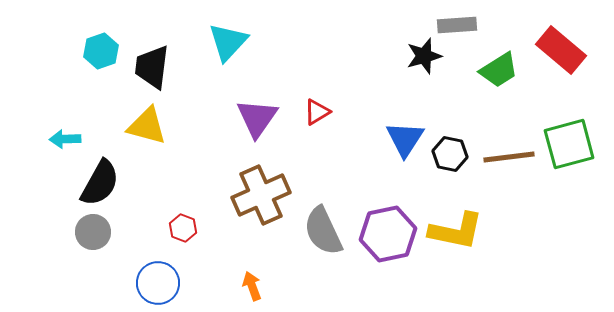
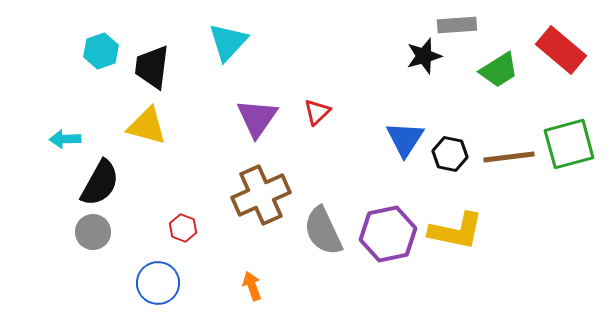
red triangle: rotated 12 degrees counterclockwise
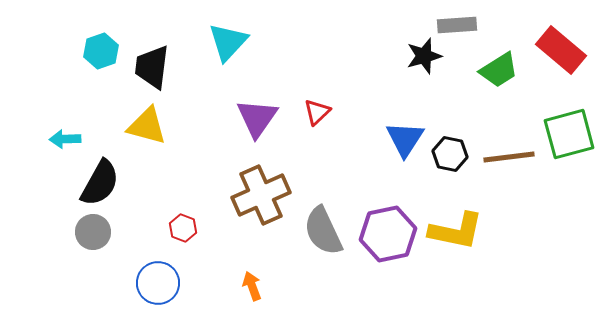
green square: moved 10 px up
